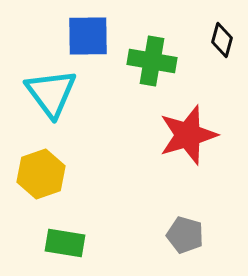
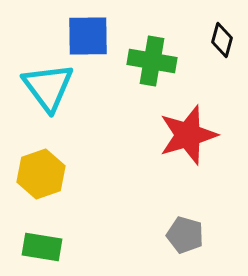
cyan triangle: moved 3 px left, 6 px up
green rectangle: moved 23 px left, 4 px down
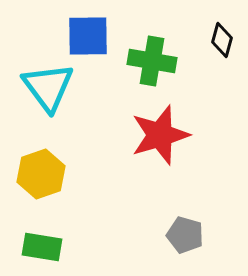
red star: moved 28 px left
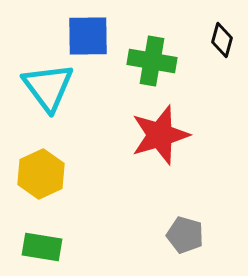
yellow hexagon: rotated 6 degrees counterclockwise
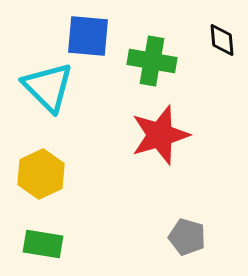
blue square: rotated 6 degrees clockwise
black diamond: rotated 20 degrees counterclockwise
cyan triangle: rotated 8 degrees counterclockwise
gray pentagon: moved 2 px right, 2 px down
green rectangle: moved 1 px right, 3 px up
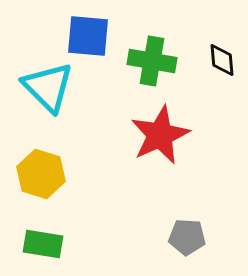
black diamond: moved 20 px down
red star: rotated 8 degrees counterclockwise
yellow hexagon: rotated 18 degrees counterclockwise
gray pentagon: rotated 12 degrees counterclockwise
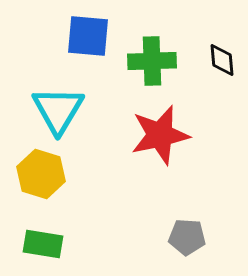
green cross: rotated 12 degrees counterclockwise
cyan triangle: moved 10 px right, 23 px down; rotated 16 degrees clockwise
red star: rotated 12 degrees clockwise
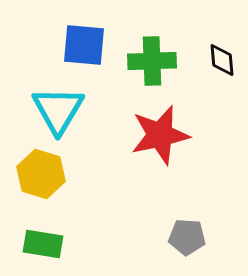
blue square: moved 4 px left, 9 px down
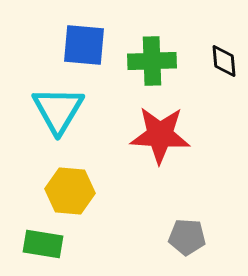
black diamond: moved 2 px right, 1 px down
red star: rotated 16 degrees clockwise
yellow hexagon: moved 29 px right, 17 px down; rotated 12 degrees counterclockwise
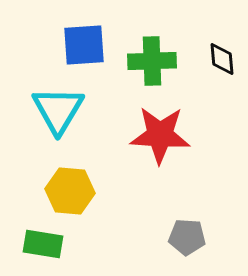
blue square: rotated 9 degrees counterclockwise
black diamond: moved 2 px left, 2 px up
